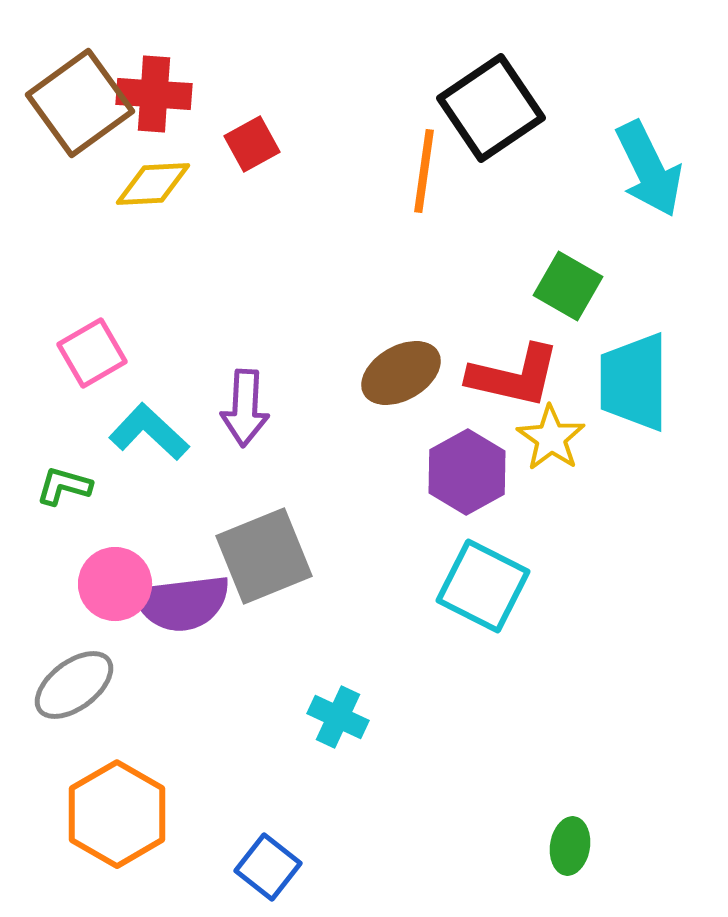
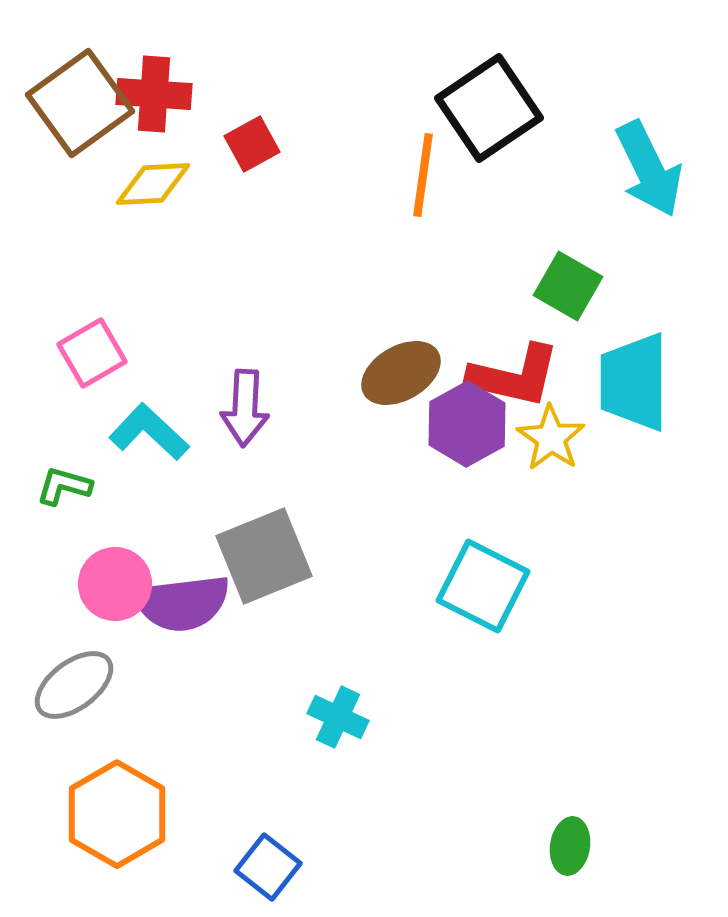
black square: moved 2 px left
orange line: moved 1 px left, 4 px down
purple hexagon: moved 48 px up
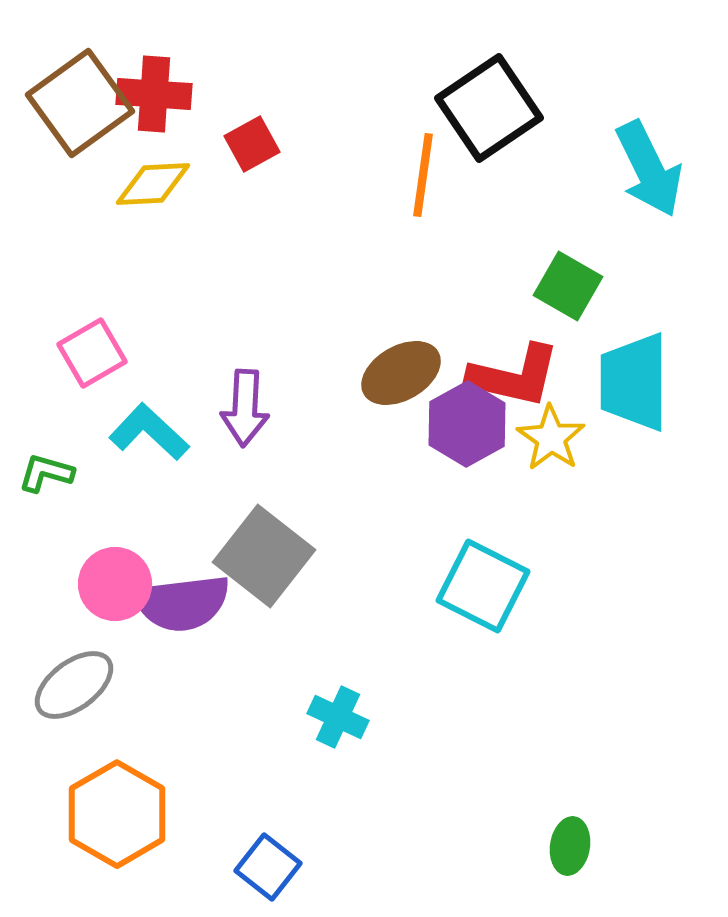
green L-shape: moved 18 px left, 13 px up
gray square: rotated 30 degrees counterclockwise
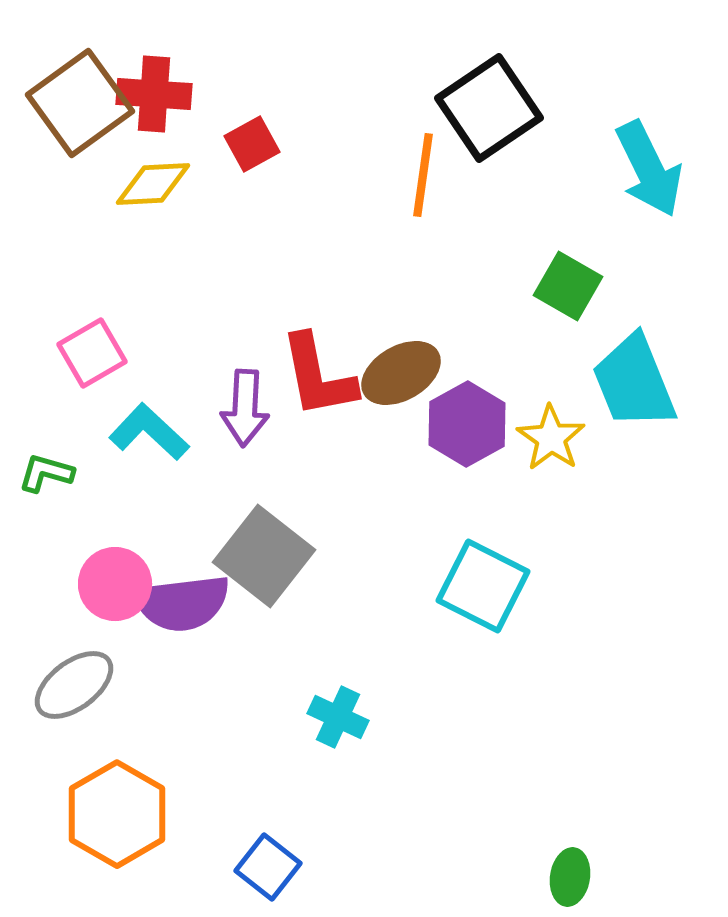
red L-shape: moved 196 px left; rotated 66 degrees clockwise
cyan trapezoid: rotated 22 degrees counterclockwise
green ellipse: moved 31 px down
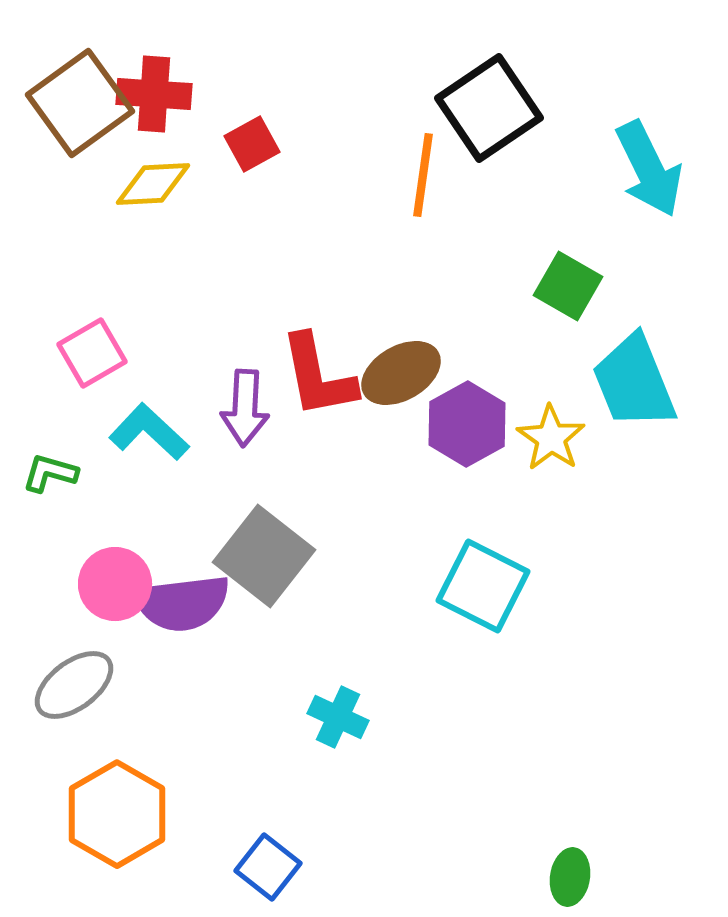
green L-shape: moved 4 px right
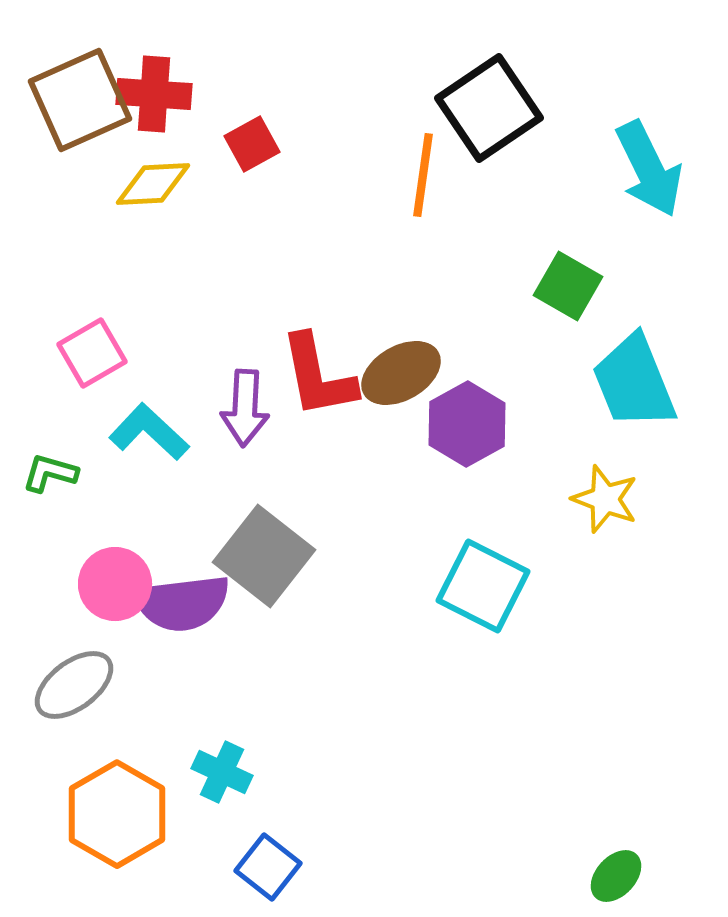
brown square: moved 3 px up; rotated 12 degrees clockwise
yellow star: moved 54 px right, 61 px down; rotated 14 degrees counterclockwise
cyan cross: moved 116 px left, 55 px down
green ellipse: moved 46 px right, 1 px up; rotated 34 degrees clockwise
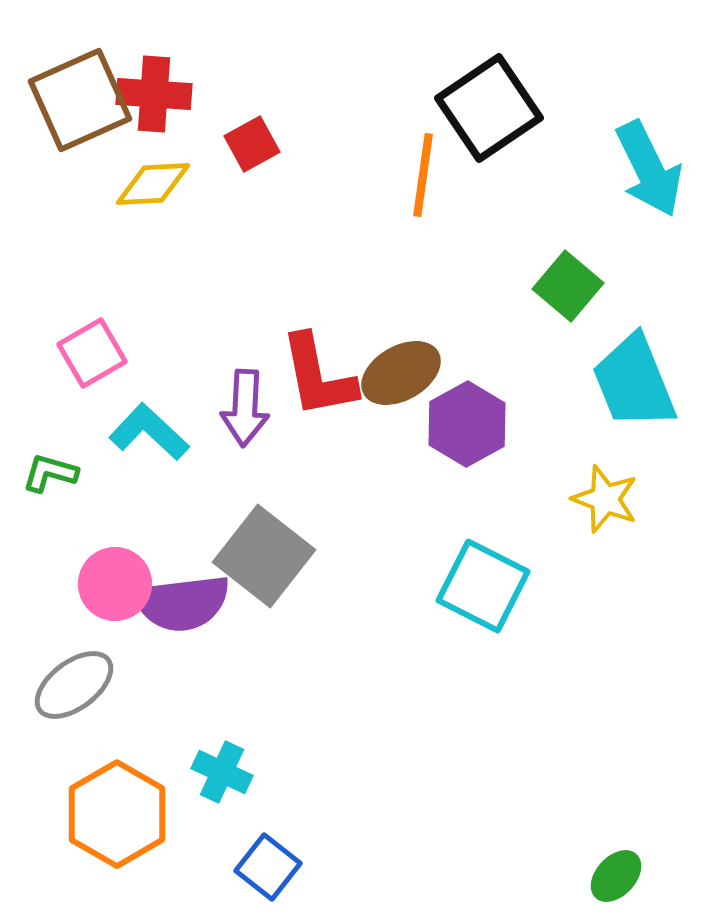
green square: rotated 10 degrees clockwise
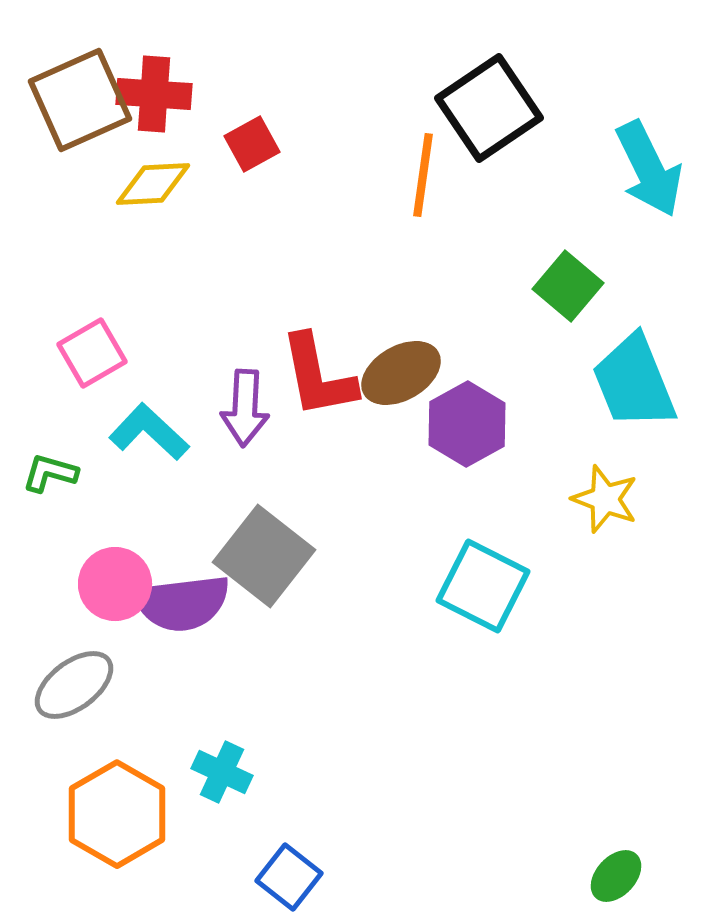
blue square: moved 21 px right, 10 px down
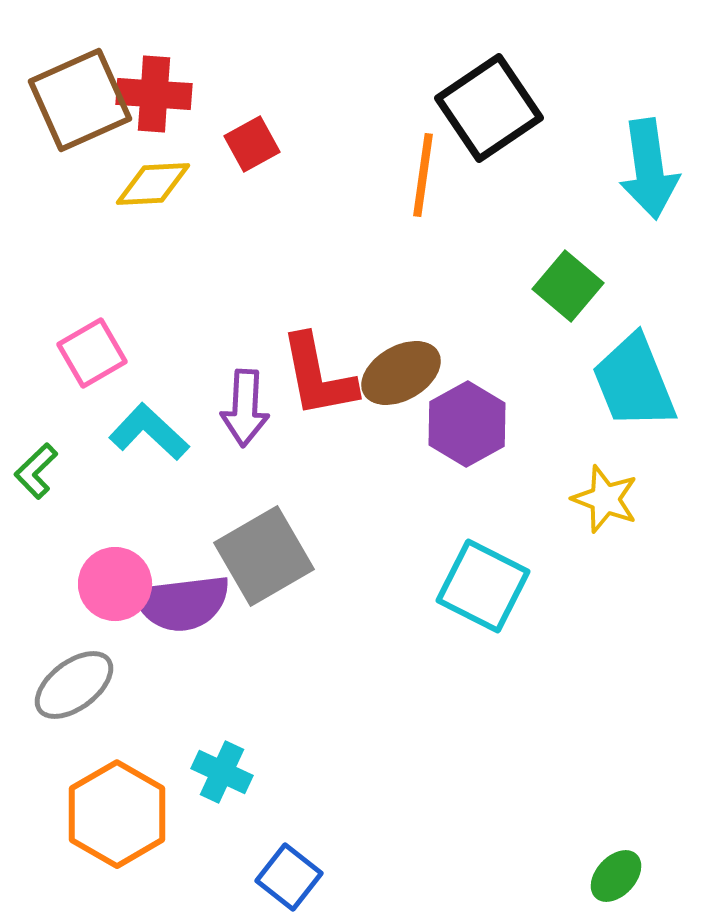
cyan arrow: rotated 18 degrees clockwise
green L-shape: moved 14 px left, 2 px up; rotated 60 degrees counterclockwise
gray square: rotated 22 degrees clockwise
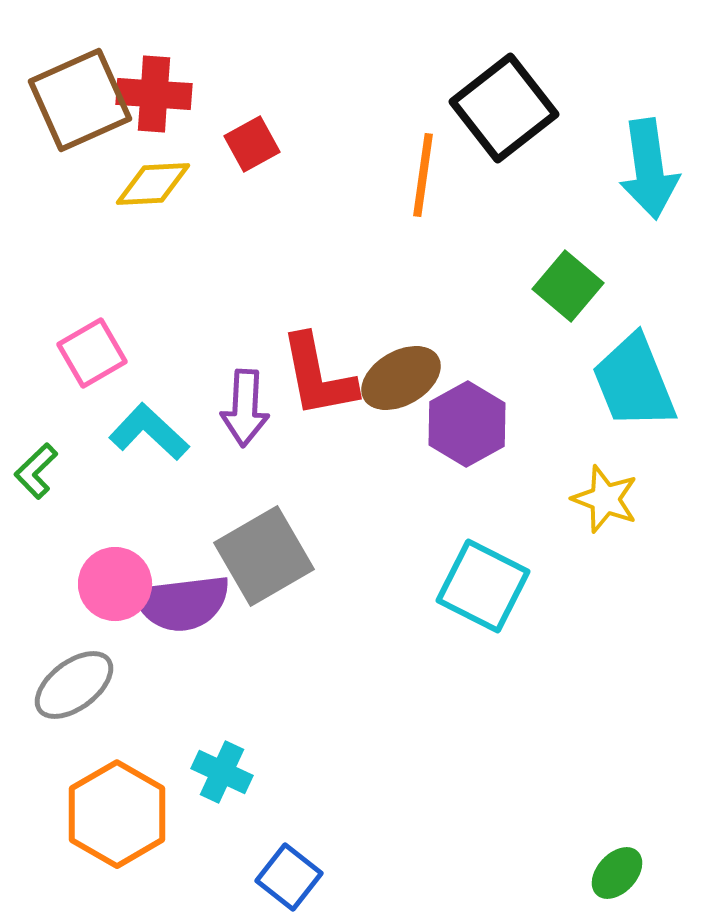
black square: moved 15 px right; rotated 4 degrees counterclockwise
brown ellipse: moved 5 px down
green ellipse: moved 1 px right, 3 px up
